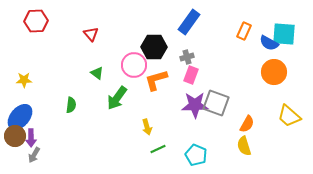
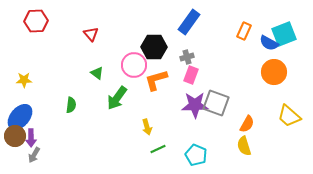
cyan square: rotated 25 degrees counterclockwise
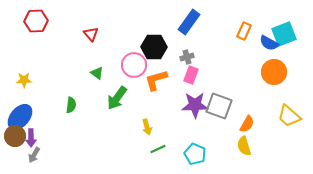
gray square: moved 3 px right, 3 px down
cyan pentagon: moved 1 px left, 1 px up
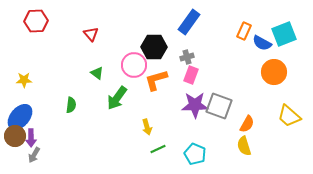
blue semicircle: moved 7 px left
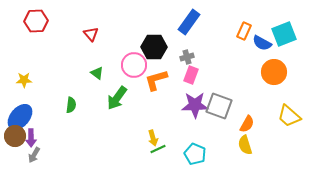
yellow arrow: moved 6 px right, 11 px down
yellow semicircle: moved 1 px right, 1 px up
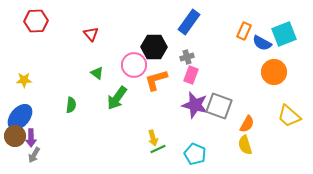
purple star: rotated 16 degrees clockwise
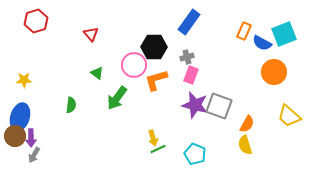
red hexagon: rotated 15 degrees counterclockwise
blue ellipse: rotated 24 degrees counterclockwise
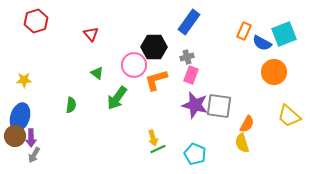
gray square: rotated 12 degrees counterclockwise
yellow semicircle: moved 3 px left, 2 px up
